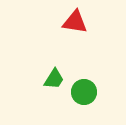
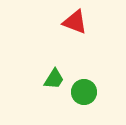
red triangle: rotated 12 degrees clockwise
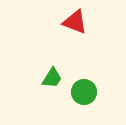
green trapezoid: moved 2 px left, 1 px up
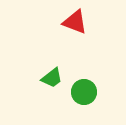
green trapezoid: rotated 20 degrees clockwise
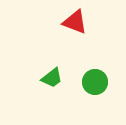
green circle: moved 11 px right, 10 px up
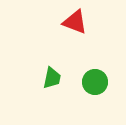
green trapezoid: rotated 40 degrees counterclockwise
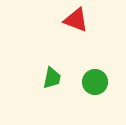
red triangle: moved 1 px right, 2 px up
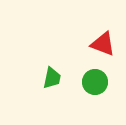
red triangle: moved 27 px right, 24 px down
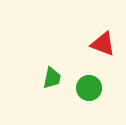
green circle: moved 6 px left, 6 px down
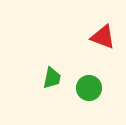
red triangle: moved 7 px up
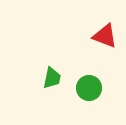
red triangle: moved 2 px right, 1 px up
